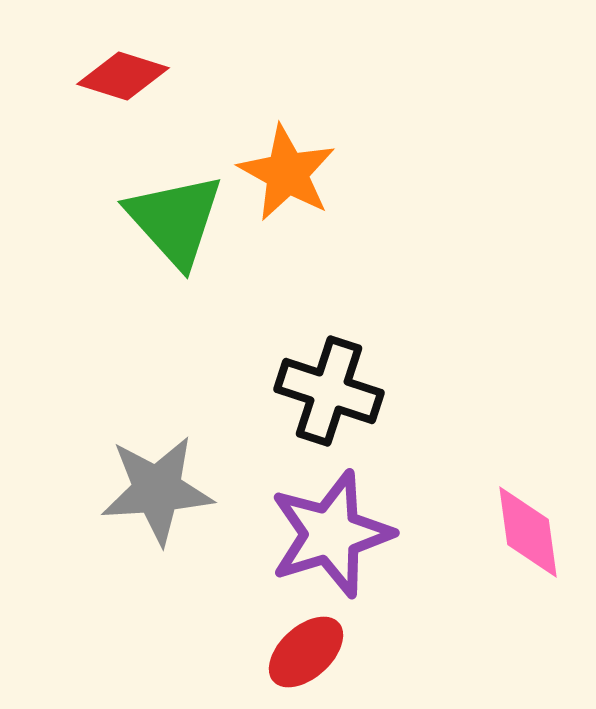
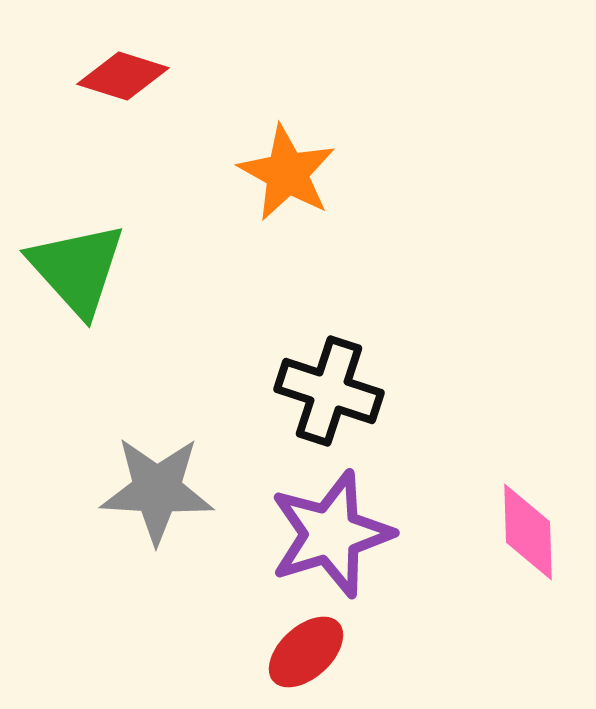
green triangle: moved 98 px left, 49 px down
gray star: rotated 7 degrees clockwise
pink diamond: rotated 6 degrees clockwise
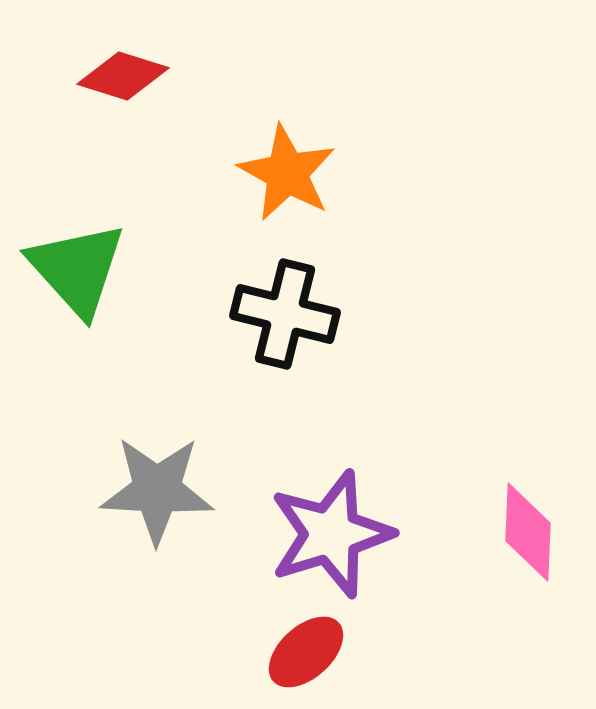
black cross: moved 44 px left, 77 px up; rotated 4 degrees counterclockwise
pink diamond: rotated 4 degrees clockwise
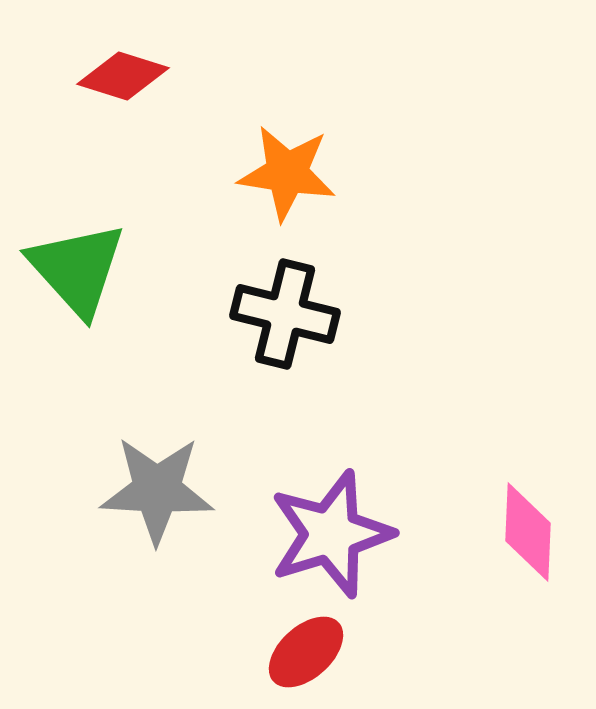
orange star: rotated 20 degrees counterclockwise
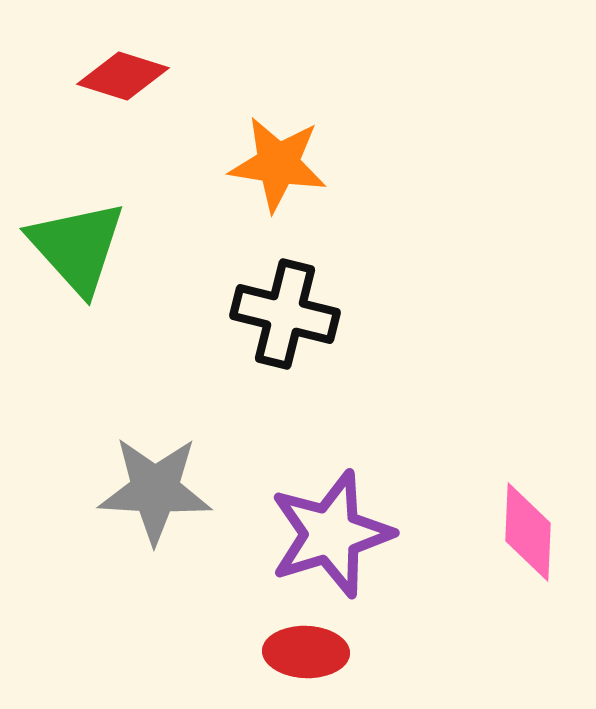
orange star: moved 9 px left, 9 px up
green triangle: moved 22 px up
gray star: moved 2 px left
red ellipse: rotated 44 degrees clockwise
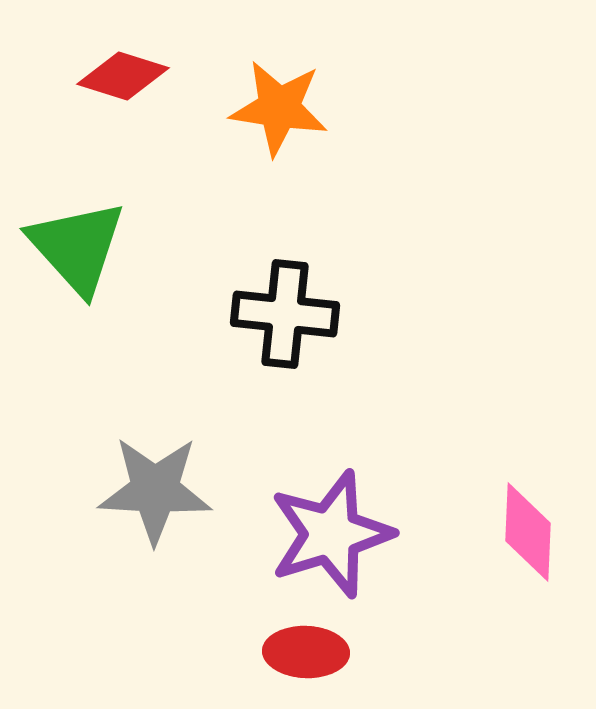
orange star: moved 1 px right, 56 px up
black cross: rotated 8 degrees counterclockwise
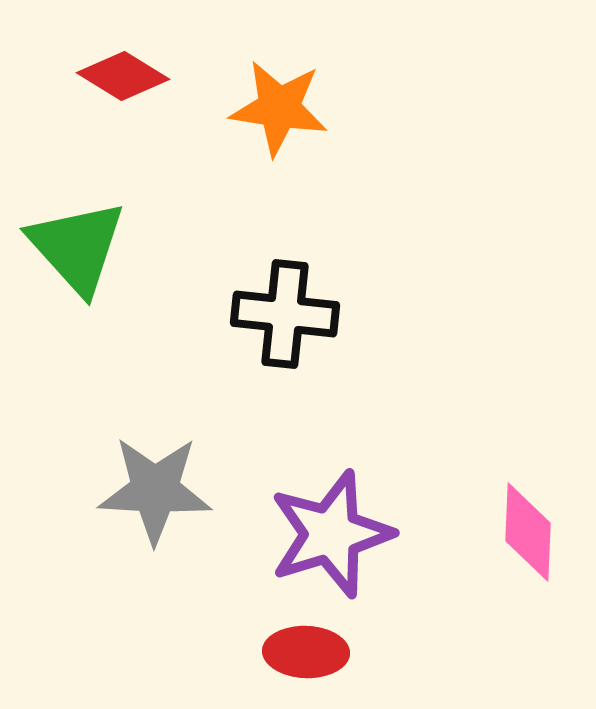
red diamond: rotated 14 degrees clockwise
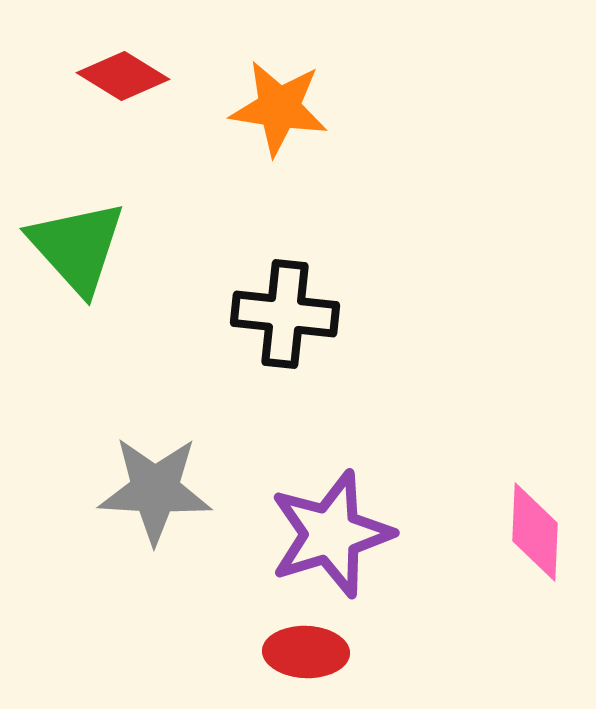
pink diamond: moved 7 px right
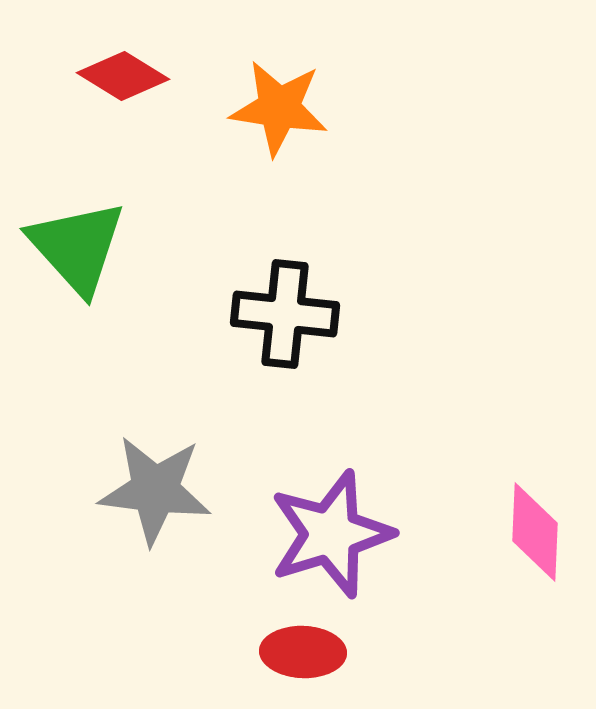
gray star: rotated 4 degrees clockwise
red ellipse: moved 3 px left
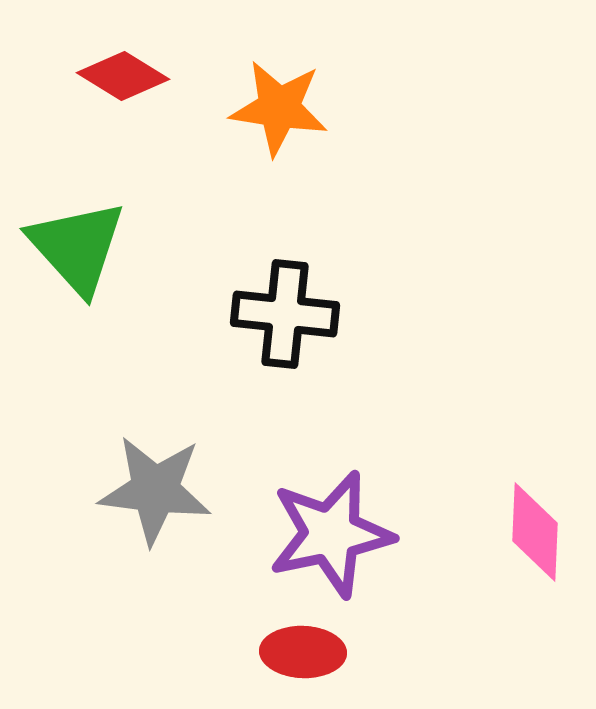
purple star: rotated 5 degrees clockwise
